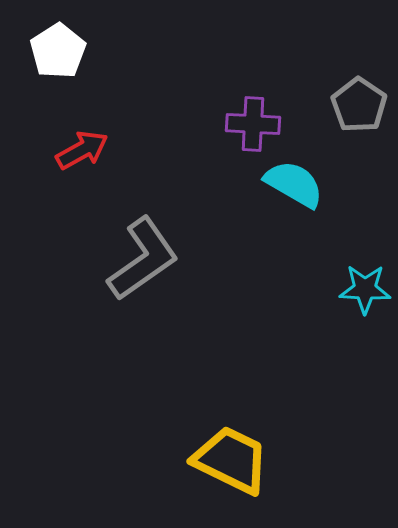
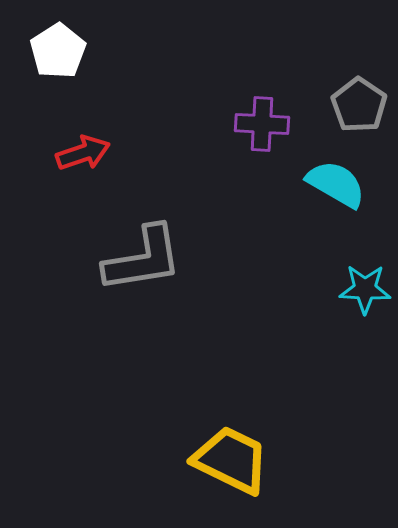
purple cross: moved 9 px right
red arrow: moved 1 px right, 3 px down; rotated 10 degrees clockwise
cyan semicircle: moved 42 px right
gray L-shape: rotated 26 degrees clockwise
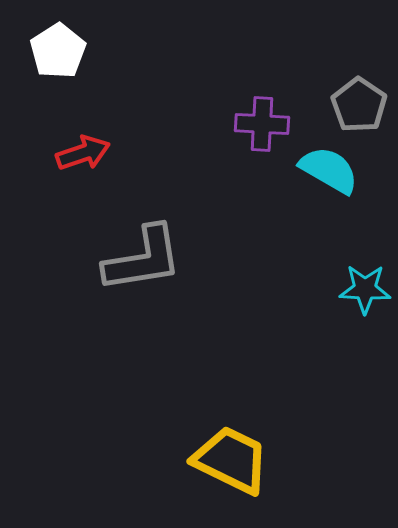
cyan semicircle: moved 7 px left, 14 px up
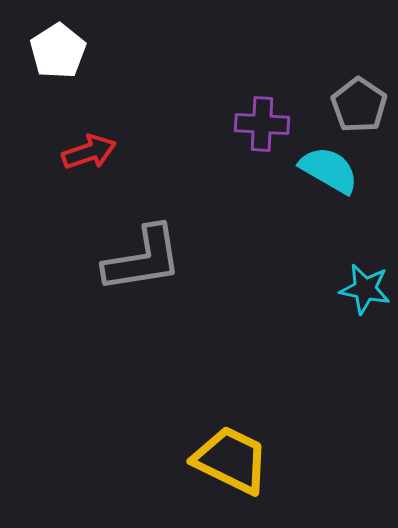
red arrow: moved 6 px right, 1 px up
cyan star: rotated 9 degrees clockwise
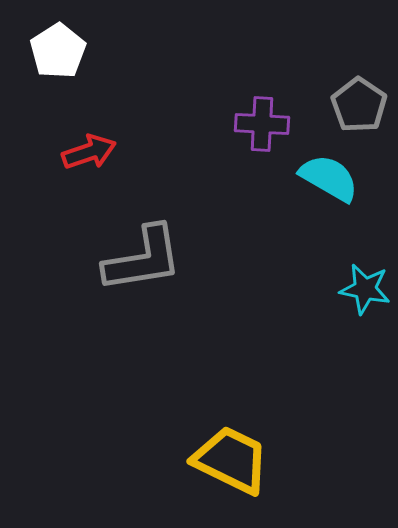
cyan semicircle: moved 8 px down
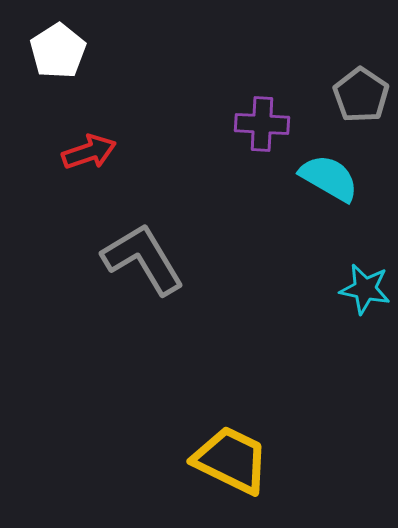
gray pentagon: moved 2 px right, 10 px up
gray L-shape: rotated 112 degrees counterclockwise
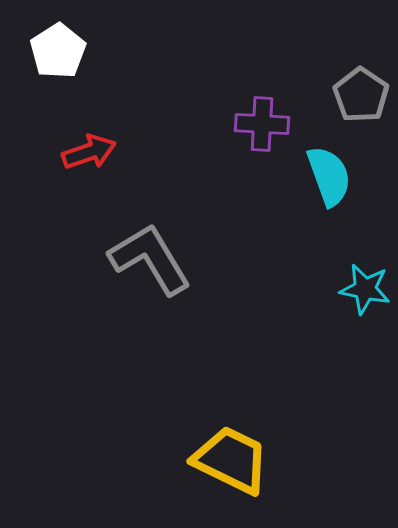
cyan semicircle: moved 2 px up; rotated 40 degrees clockwise
gray L-shape: moved 7 px right
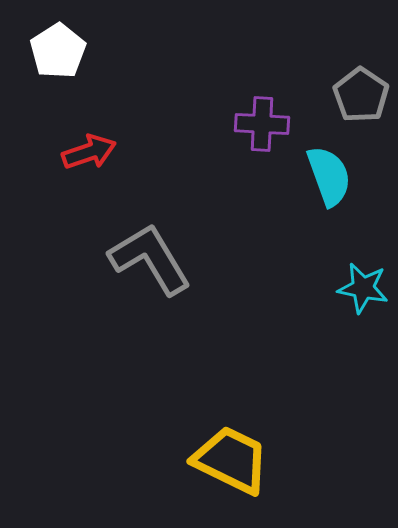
cyan star: moved 2 px left, 1 px up
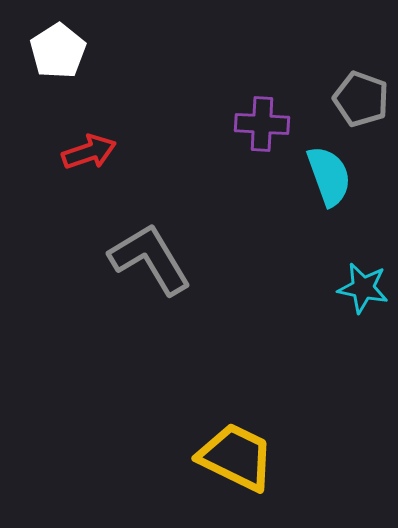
gray pentagon: moved 4 px down; rotated 14 degrees counterclockwise
yellow trapezoid: moved 5 px right, 3 px up
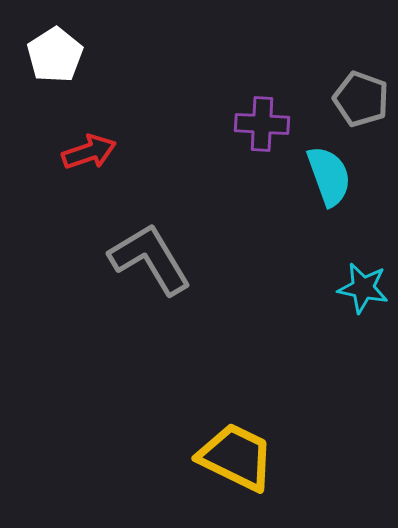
white pentagon: moved 3 px left, 4 px down
